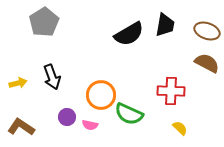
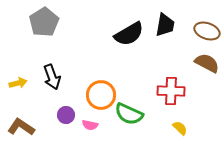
purple circle: moved 1 px left, 2 px up
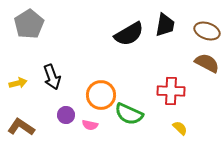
gray pentagon: moved 15 px left, 2 px down
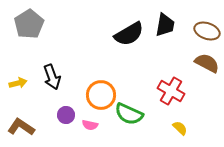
red cross: rotated 28 degrees clockwise
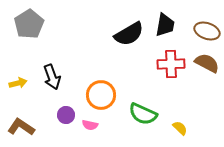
red cross: moved 27 px up; rotated 32 degrees counterclockwise
green semicircle: moved 14 px right
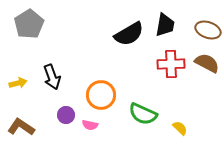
brown ellipse: moved 1 px right, 1 px up
